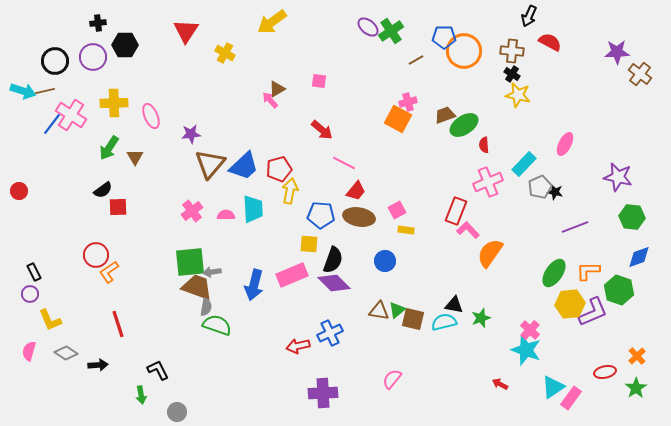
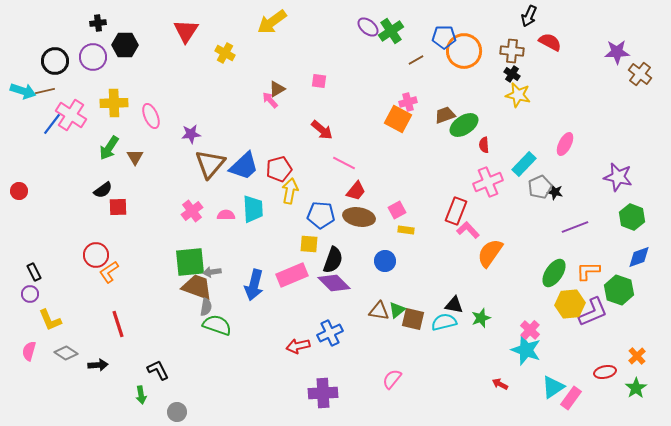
green hexagon at (632, 217): rotated 15 degrees clockwise
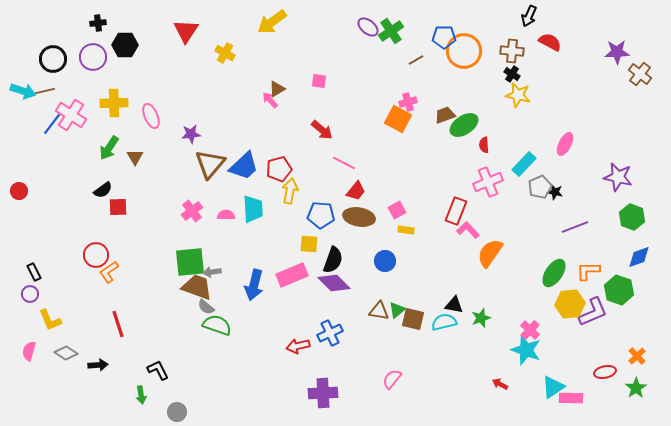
black circle at (55, 61): moved 2 px left, 2 px up
gray semicircle at (206, 307): rotated 120 degrees clockwise
pink rectangle at (571, 398): rotated 55 degrees clockwise
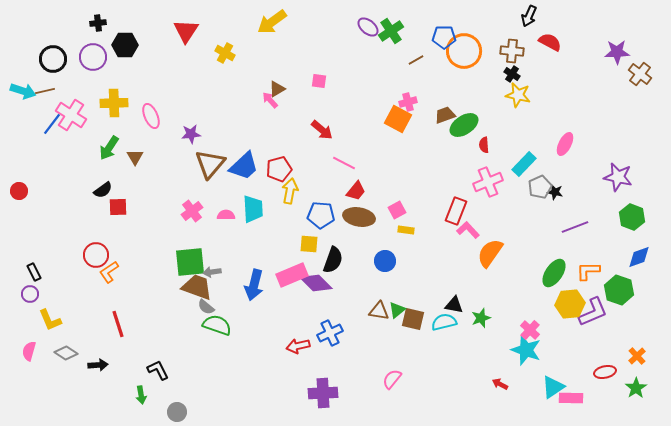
purple diamond at (334, 283): moved 18 px left
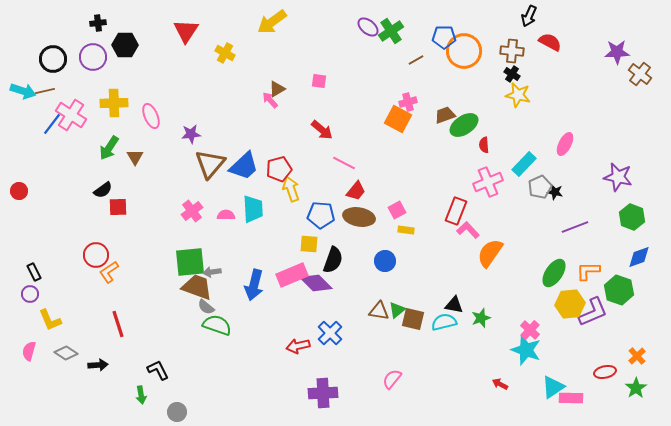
yellow arrow at (290, 191): moved 1 px right, 2 px up; rotated 30 degrees counterclockwise
blue cross at (330, 333): rotated 20 degrees counterclockwise
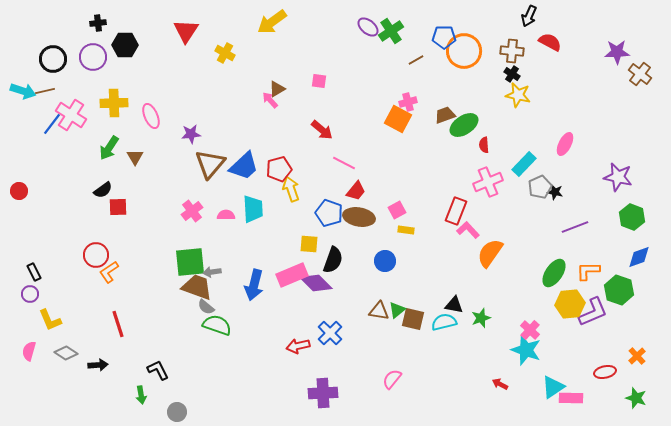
blue pentagon at (321, 215): moved 8 px right, 2 px up; rotated 16 degrees clockwise
green star at (636, 388): moved 10 px down; rotated 20 degrees counterclockwise
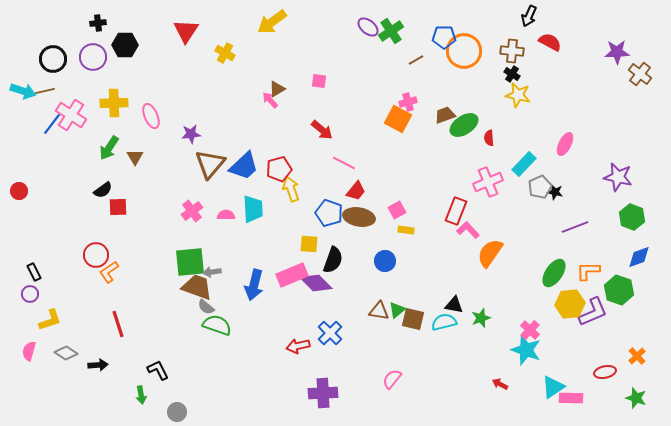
red semicircle at (484, 145): moved 5 px right, 7 px up
yellow L-shape at (50, 320): rotated 85 degrees counterclockwise
